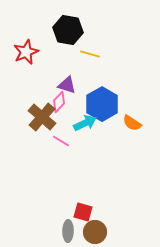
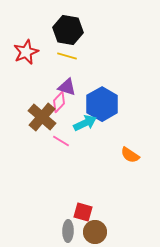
yellow line: moved 23 px left, 2 px down
purple triangle: moved 2 px down
orange semicircle: moved 2 px left, 32 px down
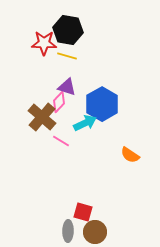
red star: moved 18 px right, 9 px up; rotated 25 degrees clockwise
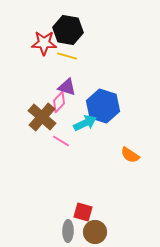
blue hexagon: moved 1 px right, 2 px down; rotated 12 degrees counterclockwise
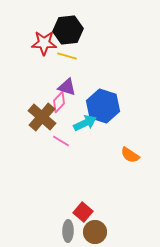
black hexagon: rotated 16 degrees counterclockwise
red square: rotated 24 degrees clockwise
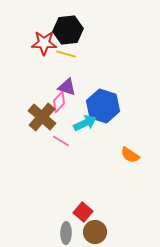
yellow line: moved 1 px left, 2 px up
gray ellipse: moved 2 px left, 2 px down
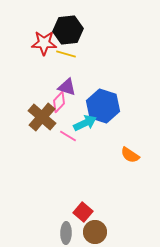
pink line: moved 7 px right, 5 px up
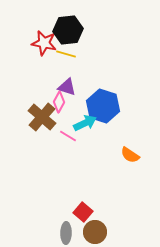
red star: rotated 10 degrees clockwise
pink diamond: rotated 15 degrees counterclockwise
